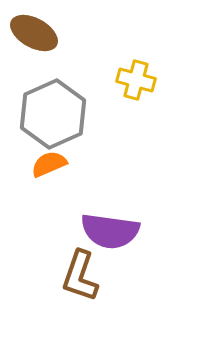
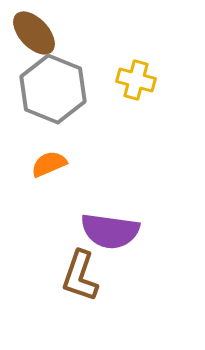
brown ellipse: rotated 18 degrees clockwise
gray hexagon: moved 25 px up; rotated 14 degrees counterclockwise
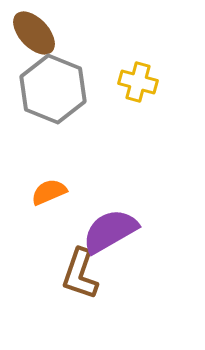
yellow cross: moved 2 px right, 2 px down
orange semicircle: moved 28 px down
purple semicircle: rotated 142 degrees clockwise
brown L-shape: moved 2 px up
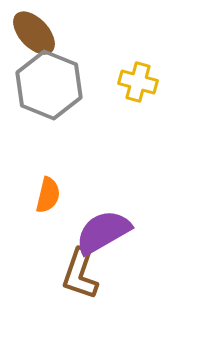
gray hexagon: moved 4 px left, 4 px up
orange semicircle: moved 1 px left, 3 px down; rotated 126 degrees clockwise
purple semicircle: moved 7 px left, 1 px down
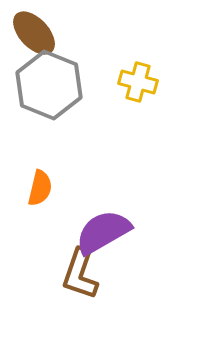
orange semicircle: moved 8 px left, 7 px up
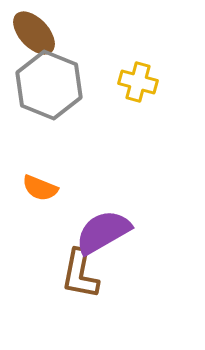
orange semicircle: rotated 99 degrees clockwise
brown L-shape: rotated 8 degrees counterclockwise
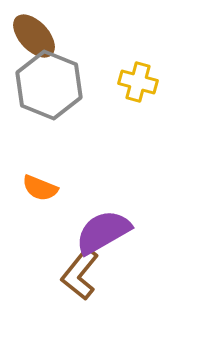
brown ellipse: moved 3 px down
brown L-shape: rotated 28 degrees clockwise
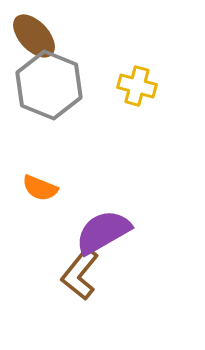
yellow cross: moved 1 px left, 4 px down
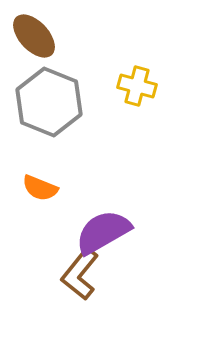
gray hexagon: moved 17 px down
